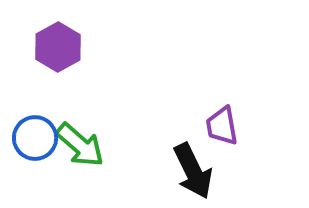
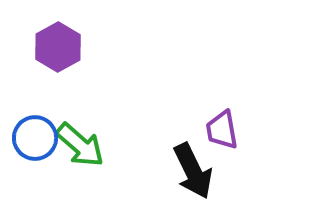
purple trapezoid: moved 4 px down
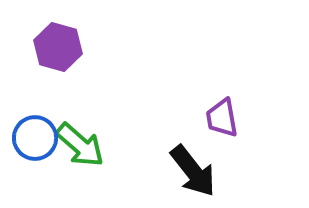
purple hexagon: rotated 15 degrees counterclockwise
purple trapezoid: moved 12 px up
black arrow: rotated 12 degrees counterclockwise
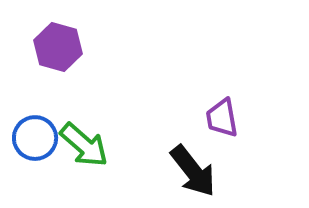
green arrow: moved 4 px right
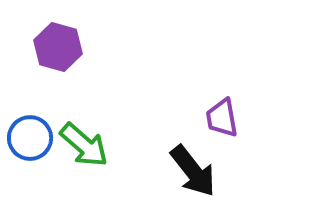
blue circle: moved 5 px left
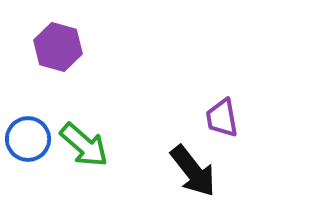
blue circle: moved 2 px left, 1 px down
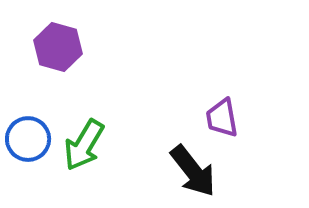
green arrow: rotated 80 degrees clockwise
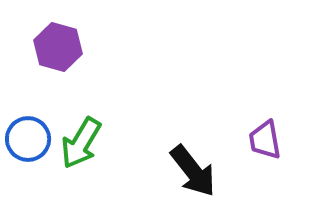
purple trapezoid: moved 43 px right, 22 px down
green arrow: moved 3 px left, 2 px up
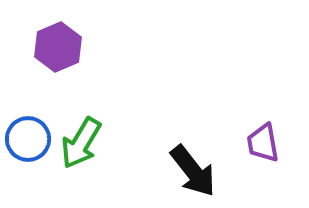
purple hexagon: rotated 21 degrees clockwise
purple trapezoid: moved 2 px left, 3 px down
